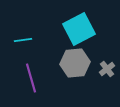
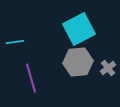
cyan line: moved 8 px left, 2 px down
gray hexagon: moved 3 px right, 1 px up
gray cross: moved 1 px right, 1 px up
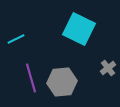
cyan square: rotated 36 degrees counterclockwise
cyan line: moved 1 px right, 3 px up; rotated 18 degrees counterclockwise
gray hexagon: moved 16 px left, 20 px down
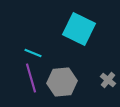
cyan line: moved 17 px right, 14 px down; rotated 48 degrees clockwise
gray cross: moved 12 px down; rotated 14 degrees counterclockwise
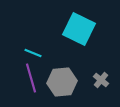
gray cross: moved 7 px left
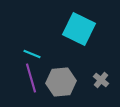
cyan line: moved 1 px left, 1 px down
gray hexagon: moved 1 px left
